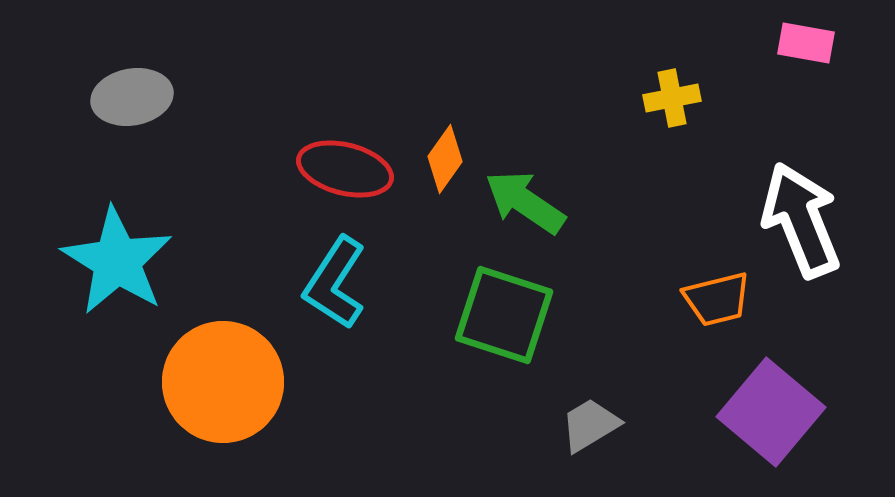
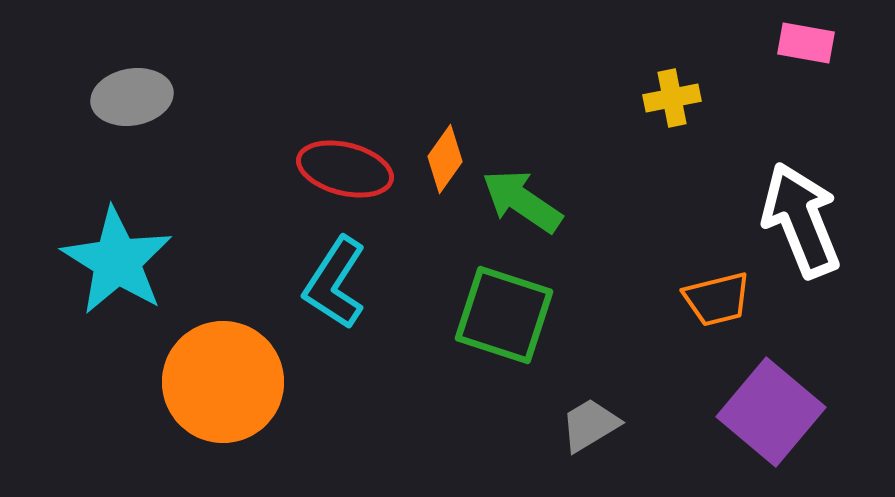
green arrow: moved 3 px left, 1 px up
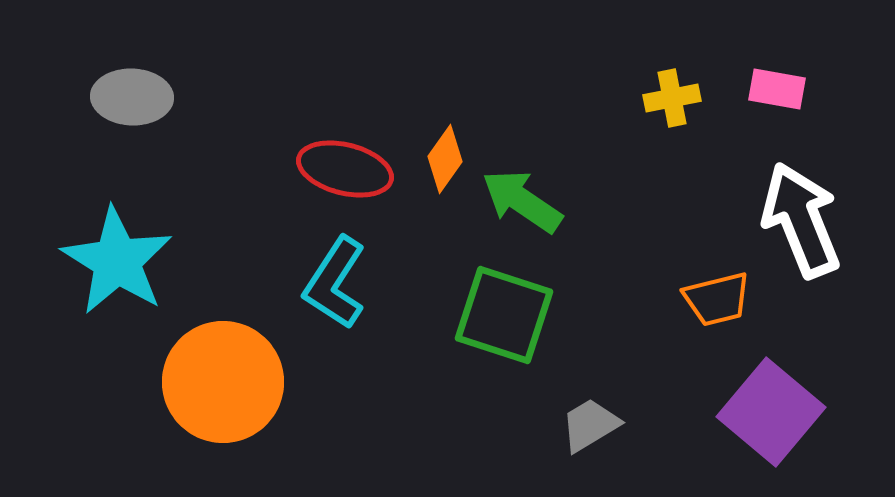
pink rectangle: moved 29 px left, 46 px down
gray ellipse: rotated 12 degrees clockwise
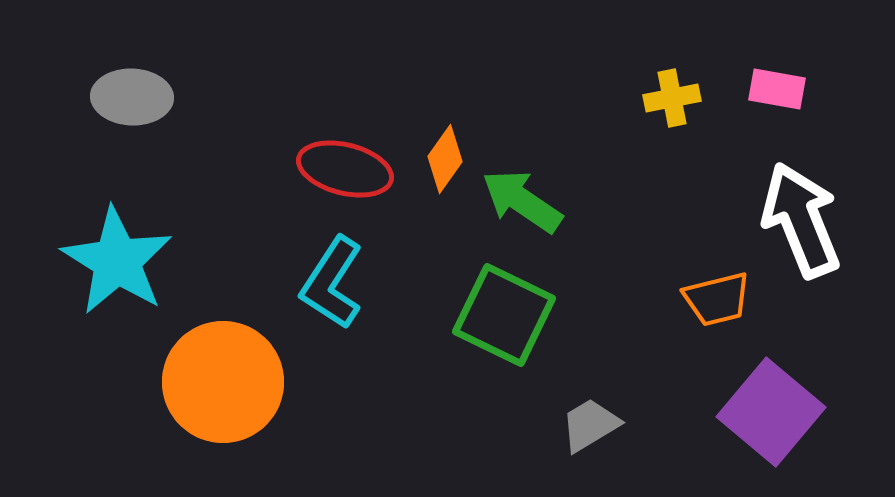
cyan L-shape: moved 3 px left
green square: rotated 8 degrees clockwise
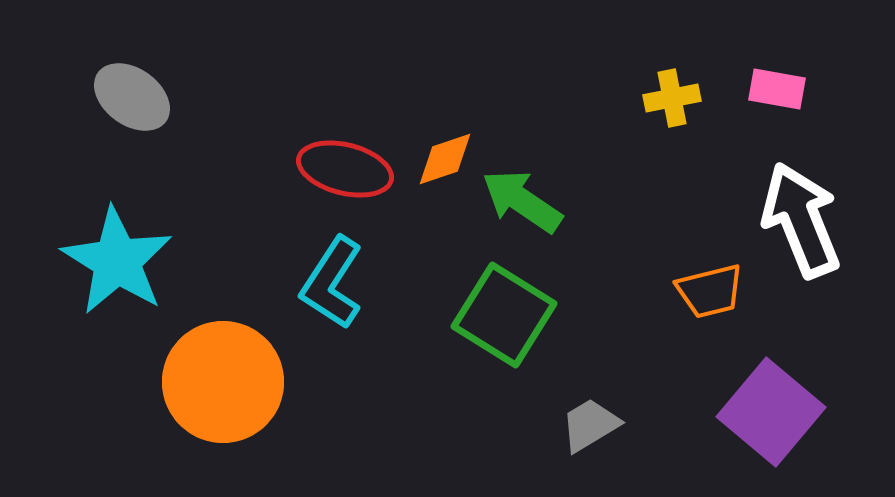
gray ellipse: rotated 34 degrees clockwise
orange diamond: rotated 36 degrees clockwise
orange trapezoid: moved 7 px left, 8 px up
green square: rotated 6 degrees clockwise
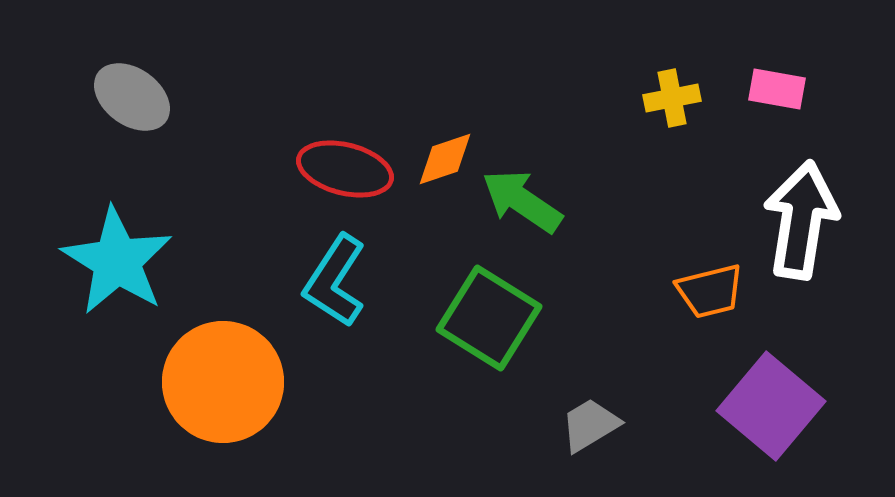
white arrow: rotated 31 degrees clockwise
cyan L-shape: moved 3 px right, 2 px up
green square: moved 15 px left, 3 px down
purple square: moved 6 px up
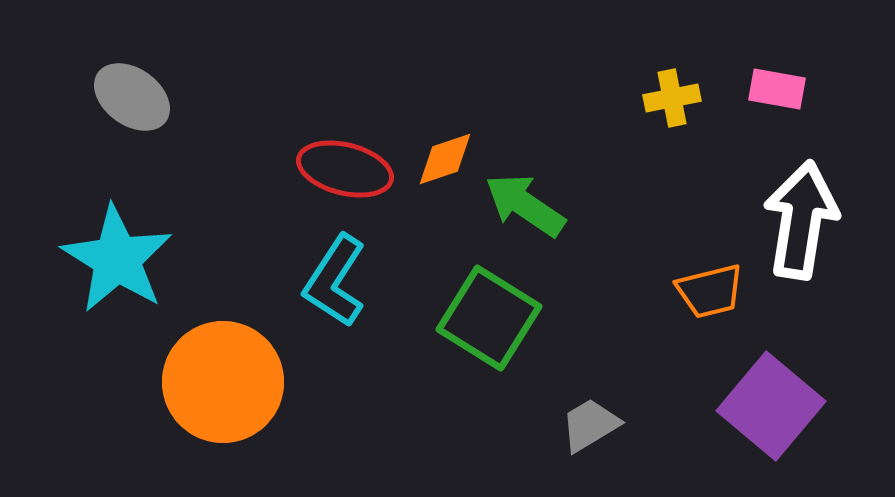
green arrow: moved 3 px right, 4 px down
cyan star: moved 2 px up
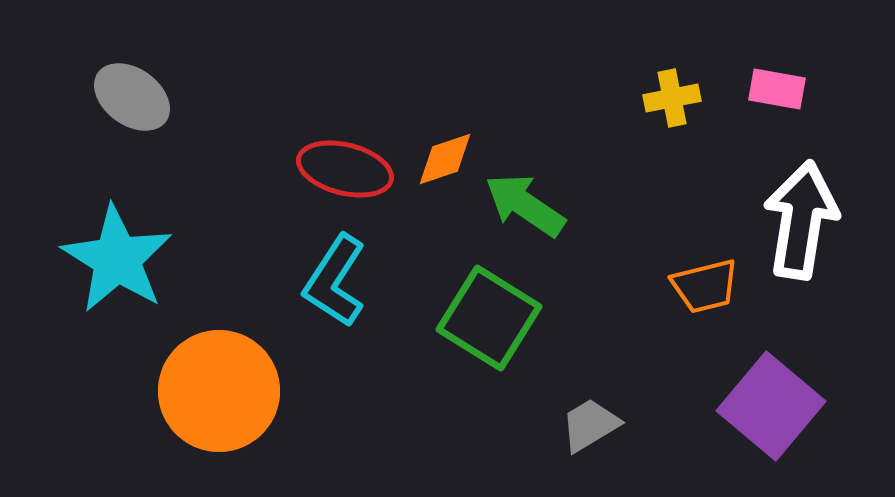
orange trapezoid: moved 5 px left, 5 px up
orange circle: moved 4 px left, 9 px down
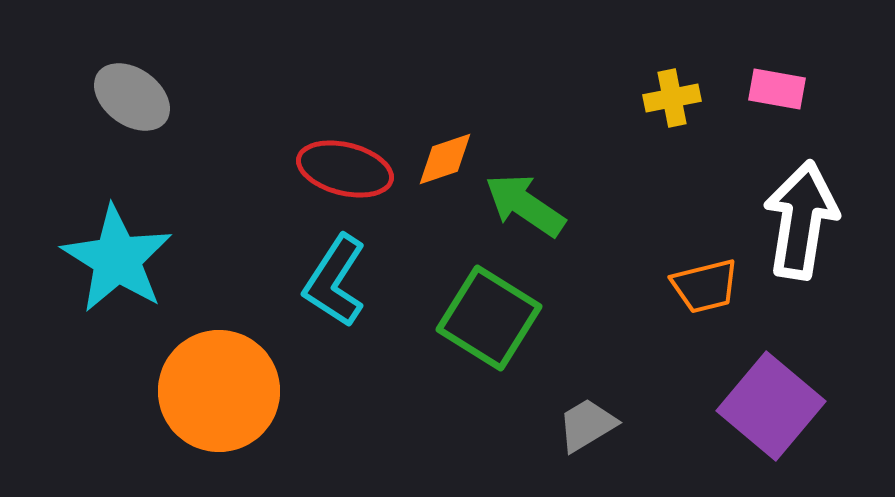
gray trapezoid: moved 3 px left
